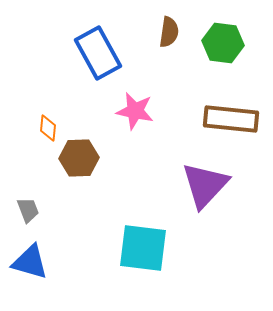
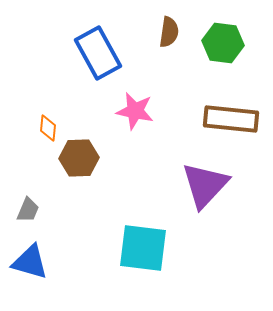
gray trapezoid: rotated 44 degrees clockwise
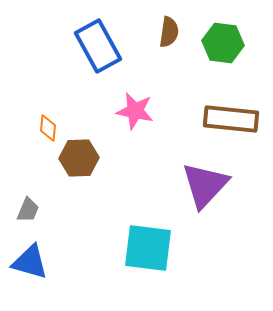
blue rectangle: moved 7 px up
cyan square: moved 5 px right
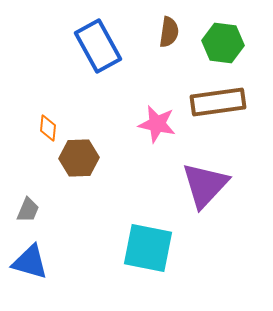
pink star: moved 22 px right, 13 px down
brown rectangle: moved 13 px left, 17 px up; rotated 14 degrees counterclockwise
cyan square: rotated 4 degrees clockwise
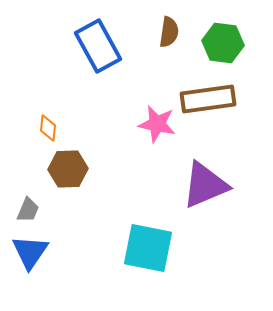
brown rectangle: moved 10 px left, 3 px up
brown hexagon: moved 11 px left, 11 px down
purple triangle: rotated 24 degrees clockwise
blue triangle: moved 10 px up; rotated 48 degrees clockwise
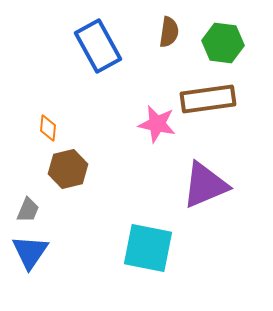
brown hexagon: rotated 12 degrees counterclockwise
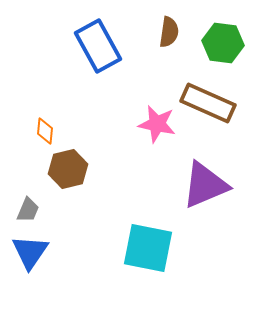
brown rectangle: moved 4 px down; rotated 32 degrees clockwise
orange diamond: moved 3 px left, 3 px down
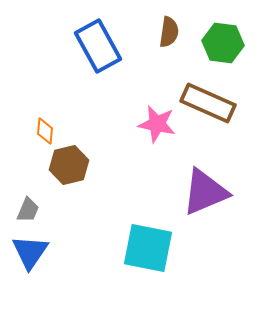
brown hexagon: moved 1 px right, 4 px up
purple triangle: moved 7 px down
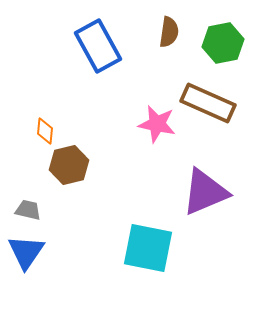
green hexagon: rotated 18 degrees counterclockwise
gray trapezoid: rotated 100 degrees counterclockwise
blue triangle: moved 4 px left
